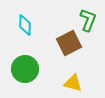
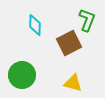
green L-shape: moved 1 px left
cyan diamond: moved 10 px right
green circle: moved 3 px left, 6 px down
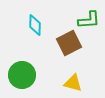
green L-shape: moved 2 px right; rotated 65 degrees clockwise
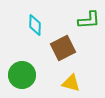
brown square: moved 6 px left, 5 px down
yellow triangle: moved 2 px left
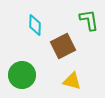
green L-shape: rotated 95 degrees counterclockwise
brown square: moved 2 px up
yellow triangle: moved 1 px right, 2 px up
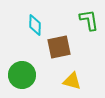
brown square: moved 4 px left, 1 px down; rotated 15 degrees clockwise
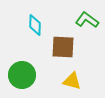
green L-shape: moved 2 px left; rotated 45 degrees counterclockwise
brown square: moved 4 px right; rotated 15 degrees clockwise
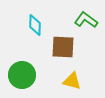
green L-shape: moved 1 px left
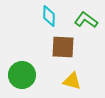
cyan diamond: moved 14 px right, 9 px up
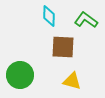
green circle: moved 2 px left
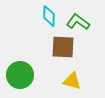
green L-shape: moved 8 px left, 2 px down
